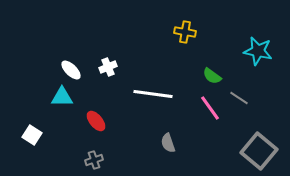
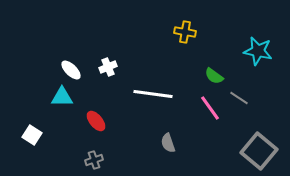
green semicircle: moved 2 px right
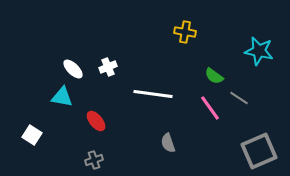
cyan star: moved 1 px right
white ellipse: moved 2 px right, 1 px up
cyan triangle: rotated 10 degrees clockwise
gray square: rotated 27 degrees clockwise
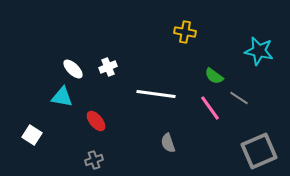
white line: moved 3 px right
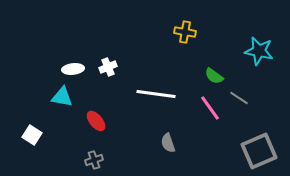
white ellipse: rotated 50 degrees counterclockwise
